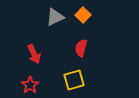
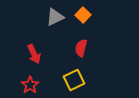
yellow square: rotated 10 degrees counterclockwise
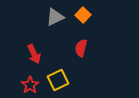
yellow square: moved 16 px left
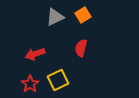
orange square: rotated 14 degrees clockwise
red arrow: moved 1 px right; rotated 96 degrees clockwise
red star: moved 1 px up
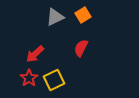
red semicircle: rotated 12 degrees clockwise
red arrow: rotated 24 degrees counterclockwise
yellow square: moved 4 px left
red star: moved 1 px left, 6 px up
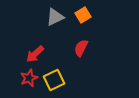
red star: rotated 12 degrees clockwise
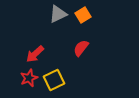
gray triangle: moved 3 px right, 3 px up
red semicircle: rotated 12 degrees clockwise
